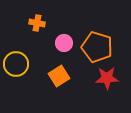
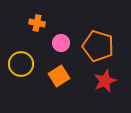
pink circle: moved 3 px left
orange pentagon: moved 1 px right, 1 px up
yellow circle: moved 5 px right
red star: moved 2 px left, 3 px down; rotated 20 degrees counterclockwise
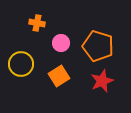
red star: moved 3 px left
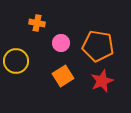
orange pentagon: rotated 8 degrees counterclockwise
yellow circle: moved 5 px left, 3 px up
orange square: moved 4 px right
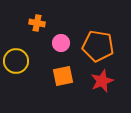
orange square: rotated 20 degrees clockwise
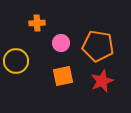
orange cross: rotated 14 degrees counterclockwise
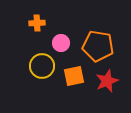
yellow circle: moved 26 px right, 5 px down
orange square: moved 11 px right
red star: moved 5 px right
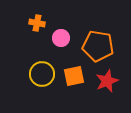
orange cross: rotated 14 degrees clockwise
pink circle: moved 5 px up
yellow circle: moved 8 px down
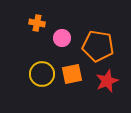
pink circle: moved 1 px right
orange square: moved 2 px left, 2 px up
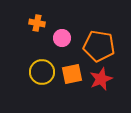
orange pentagon: moved 1 px right
yellow circle: moved 2 px up
red star: moved 6 px left, 2 px up
